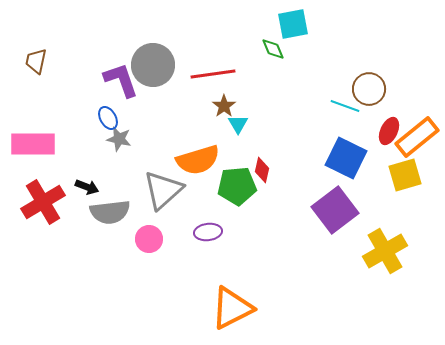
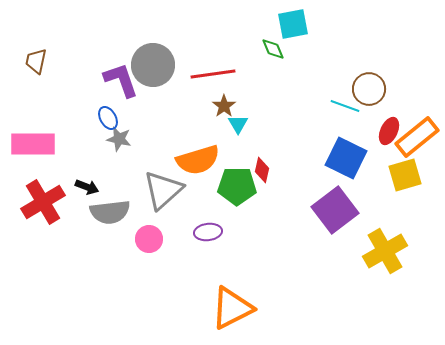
green pentagon: rotated 6 degrees clockwise
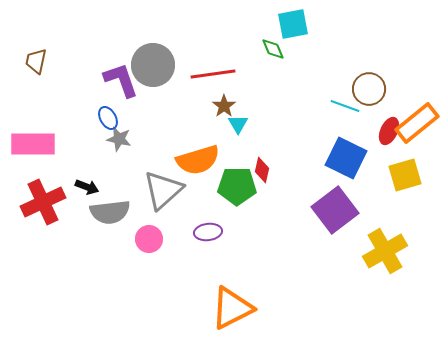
orange rectangle: moved 14 px up
red cross: rotated 6 degrees clockwise
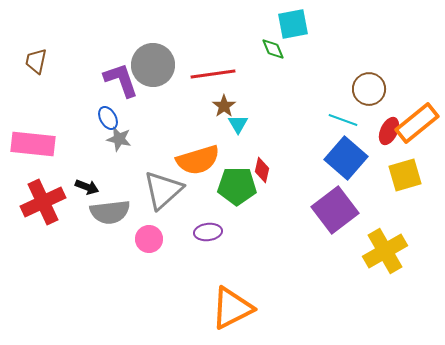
cyan line: moved 2 px left, 14 px down
pink rectangle: rotated 6 degrees clockwise
blue square: rotated 15 degrees clockwise
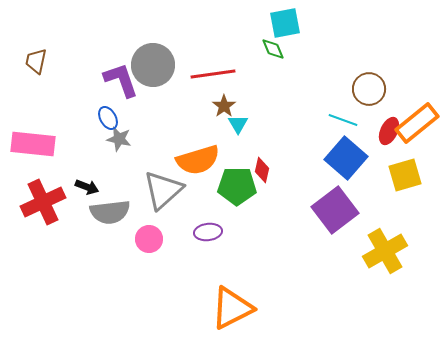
cyan square: moved 8 px left, 1 px up
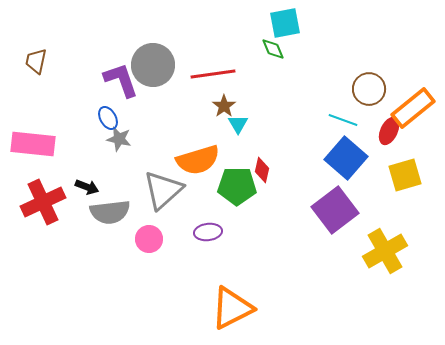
orange rectangle: moved 4 px left, 15 px up
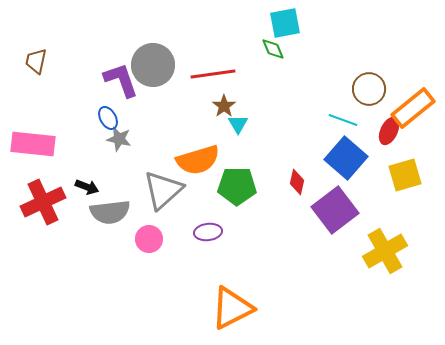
red diamond: moved 35 px right, 12 px down
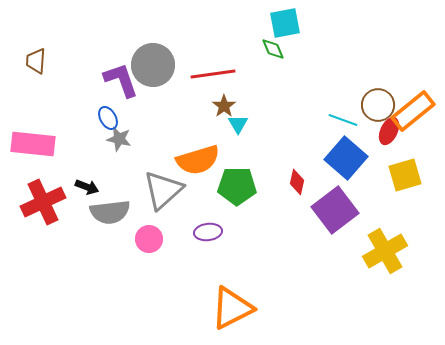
brown trapezoid: rotated 8 degrees counterclockwise
brown circle: moved 9 px right, 16 px down
orange rectangle: moved 3 px down
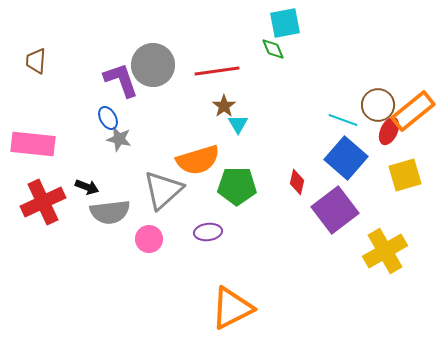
red line: moved 4 px right, 3 px up
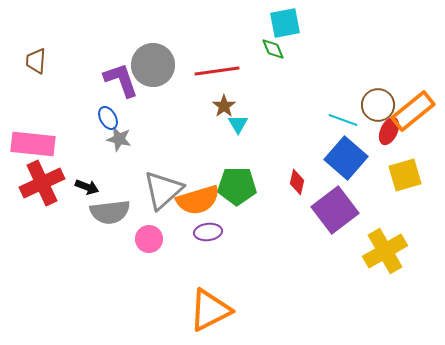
orange semicircle: moved 40 px down
red cross: moved 1 px left, 19 px up
orange triangle: moved 22 px left, 2 px down
